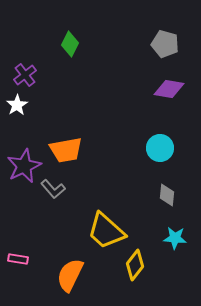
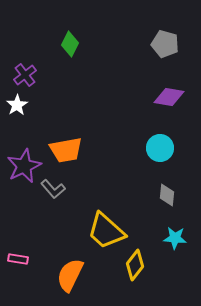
purple diamond: moved 8 px down
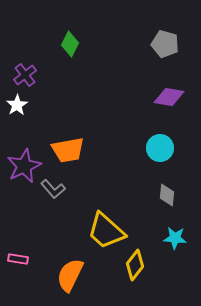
orange trapezoid: moved 2 px right
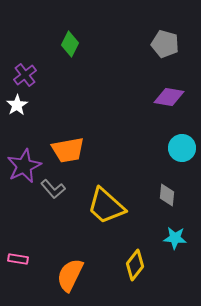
cyan circle: moved 22 px right
yellow trapezoid: moved 25 px up
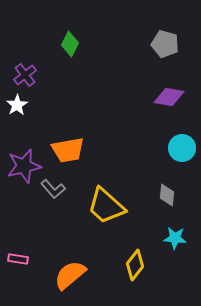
purple star: rotated 12 degrees clockwise
orange semicircle: rotated 24 degrees clockwise
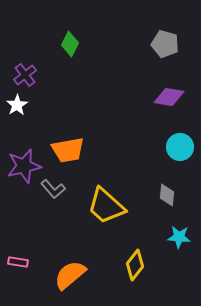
cyan circle: moved 2 px left, 1 px up
cyan star: moved 4 px right, 1 px up
pink rectangle: moved 3 px down
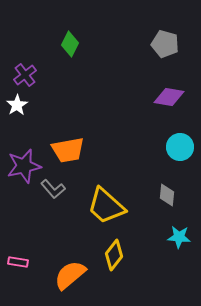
yellow diamond: moved 21 px left, 10 px up
